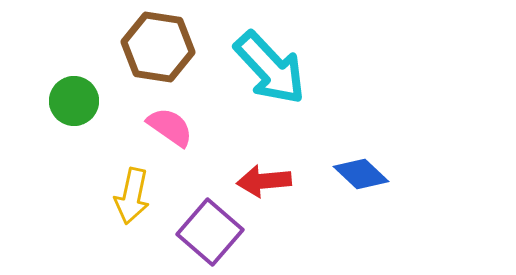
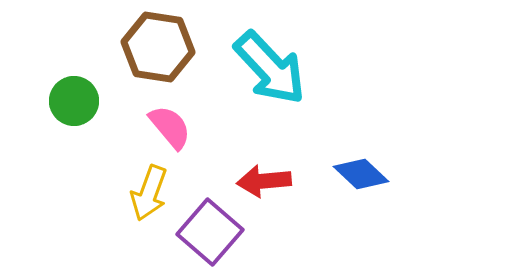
pink semicircle: rotated 15 degrees clockwise
yellow arrow: moved 17 px right, 3 px up; rotated 8 degrees clockwise
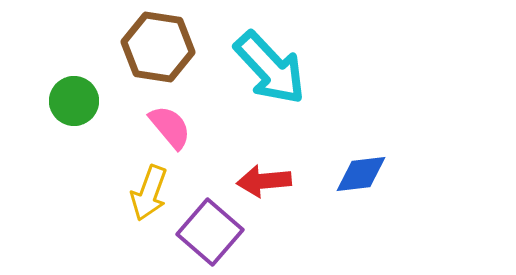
blue diamond: rotated 50 degrees counterclockwise
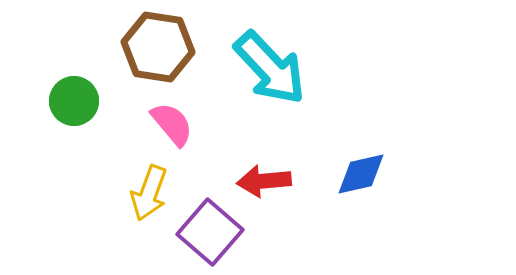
pink semicircle: moved 2 px right, 3 px up
blue diamond: rotated 6 degrees counterclockwise
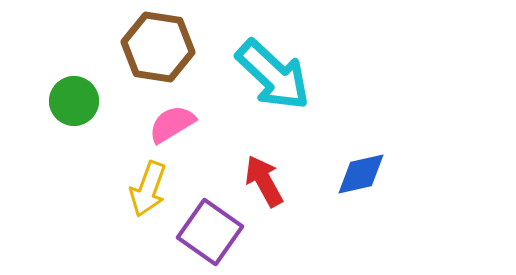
cyan arrow: moved 3 px right, 7 px down; rotated 4 degrees counterclockwise
pink semicircle: rotated 81 degrees counterclockwise
red arrow: rotated 66 degrees clockwise
yellow arrow: moved 1 px left, 4 px up
purple square: rotated 6 degrees counterclockwise
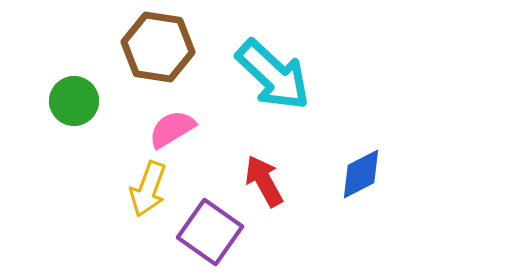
pink semicircle: moved 5 px down
blue diamond: rotated 14 degrees counterclockwise
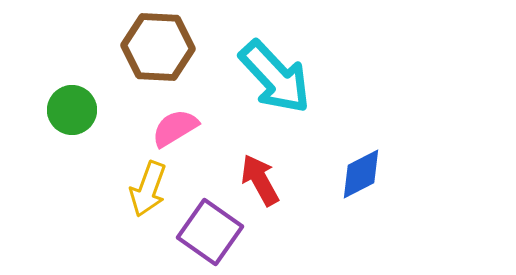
brown hexagon: rotated 6 degrees counterclockwise
cyan arrow: moved 2 px right, 2 px down; rotated 4 degrees clockwise
green circle: moved 2 px left, 9 px down
pink semicircle: moved 3 px right, 1 px up
red arrow: moved 4 px left, 1 px up
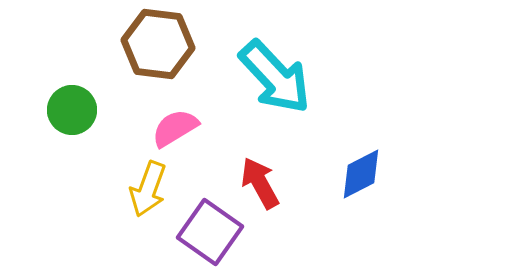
brown hexagon: moved 3 px up; rotated 4 degrees clockwise
red arrow: moved 3 px down
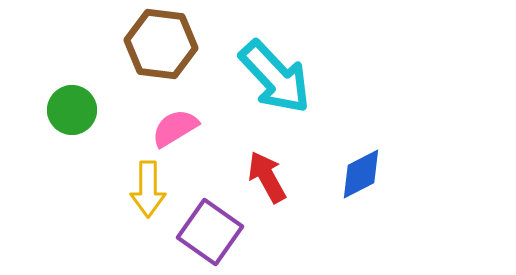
brown hexagon: moved 3 px right
red arrow: moved 7 px right, 6 px up
yellow arrow: rotated 20 degrees counterclockwise
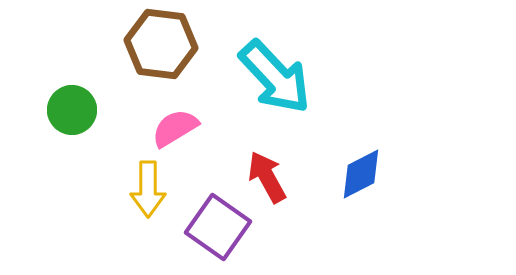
purple square: moved 8 px right, 5 px up
